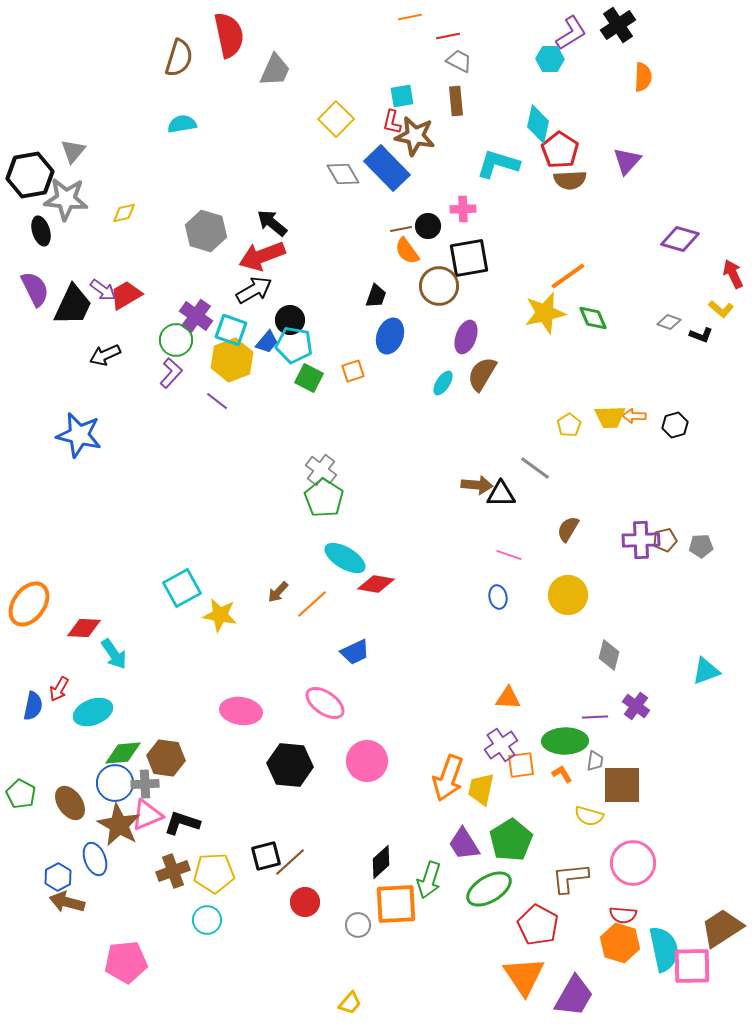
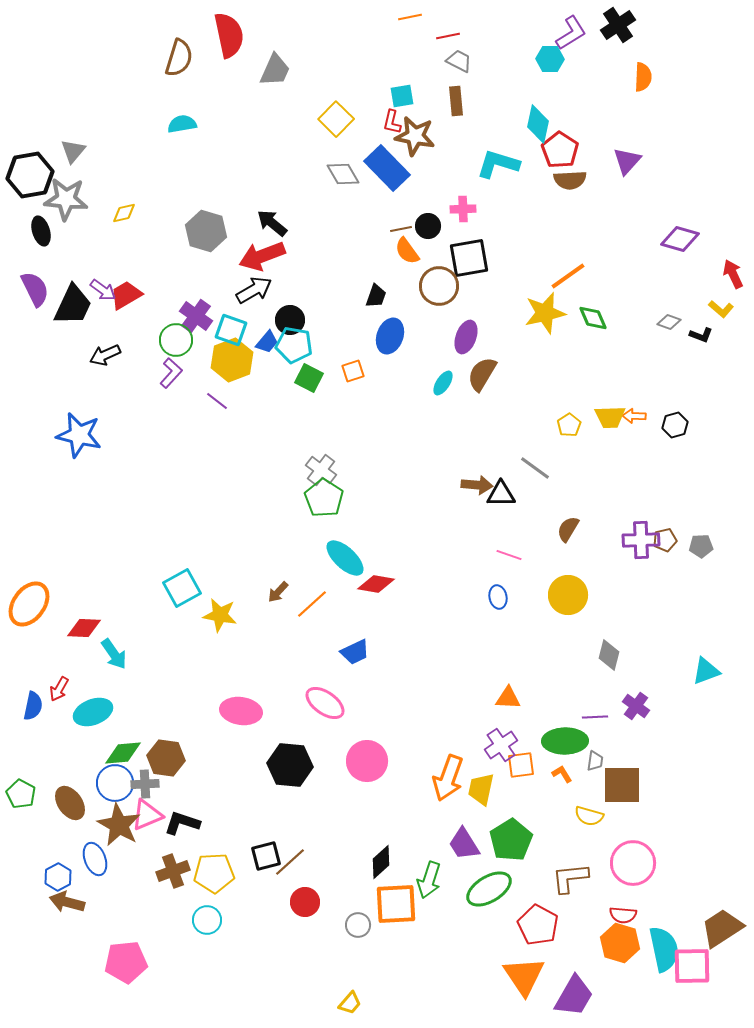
cyan ellipse at (345, 558): rotated 12 degrees clockwise
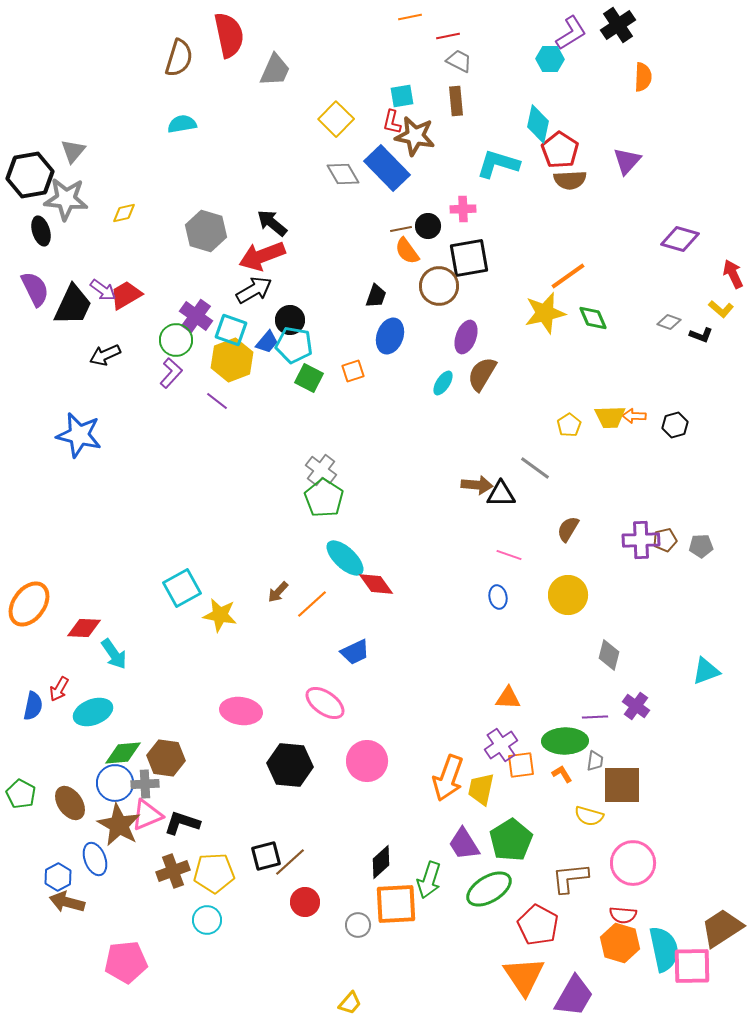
red diamond at (376, 584): rotated 45 degrees clockwise
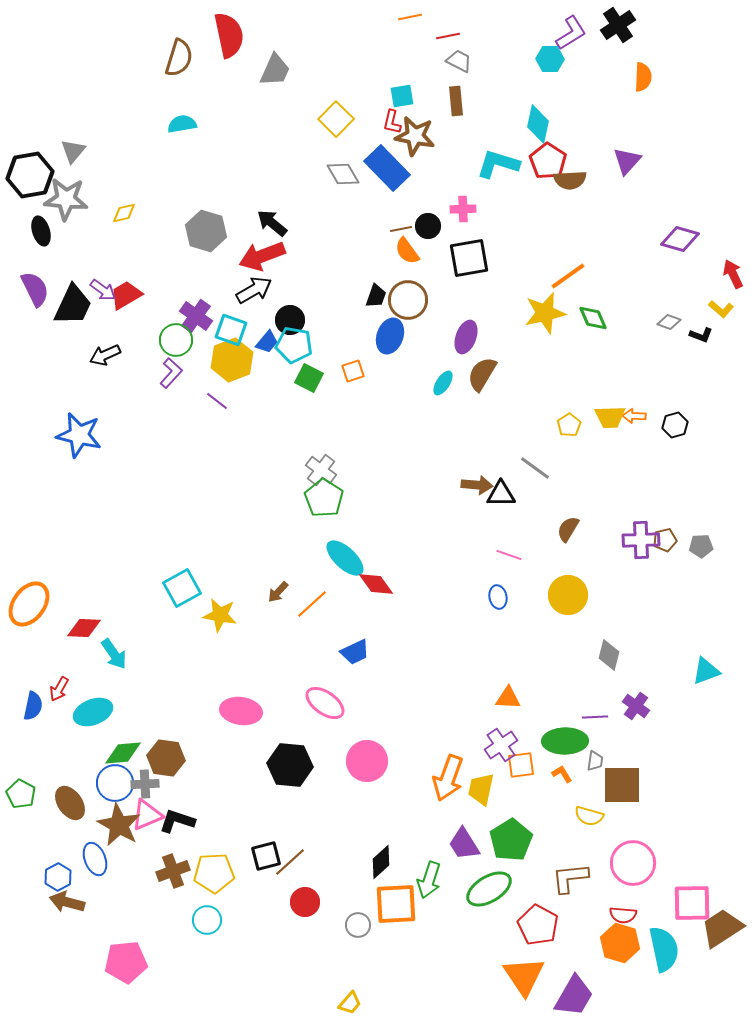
red pentagon at (560, 150): moved 12 px left, 11 px down
brown circle at (439, 286): moved 31 px left, 14 px down
black L-shape at (182, 823): moved 5 px left, 2 px up
pink square at (692, 966): moved 63 px up
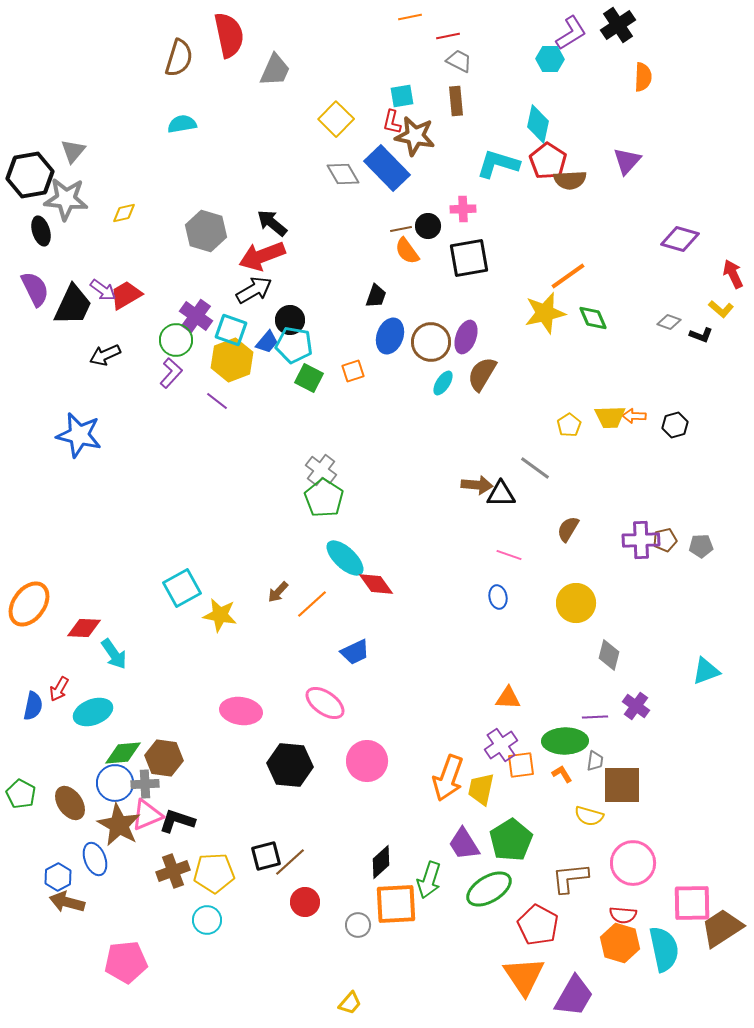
brown circle at (408, 300): moved 23 px right, 42 px down
yellow circle at (568, 595): moved 8 px right, 8 px down
brown hexagon at (166, 758): moved 2 px left
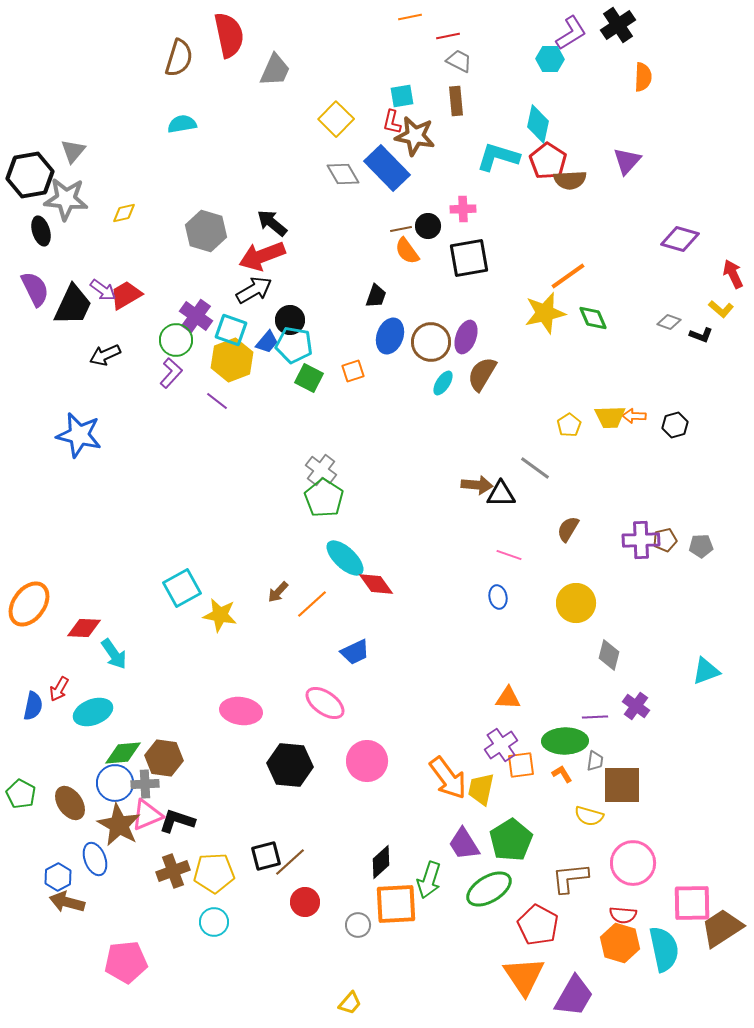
cyan L-shape at (498, 164): moved 7 px up
orange arrow at (448, 778): rotated 57 degrees counterclockwise
cyan circle at (207, 920): moved 7 px right, 2 px down
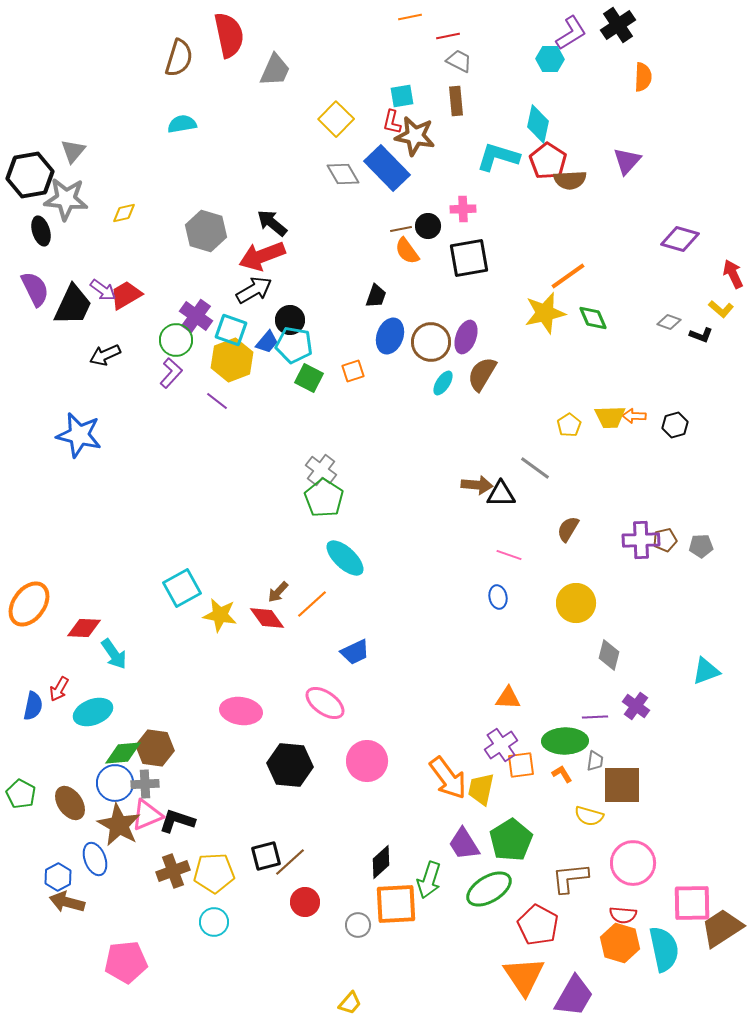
red diamond at (376, 584): moved 109 px left, 34 px down
brown hexagon at (164, 758): moved 9 px left, 10 px up
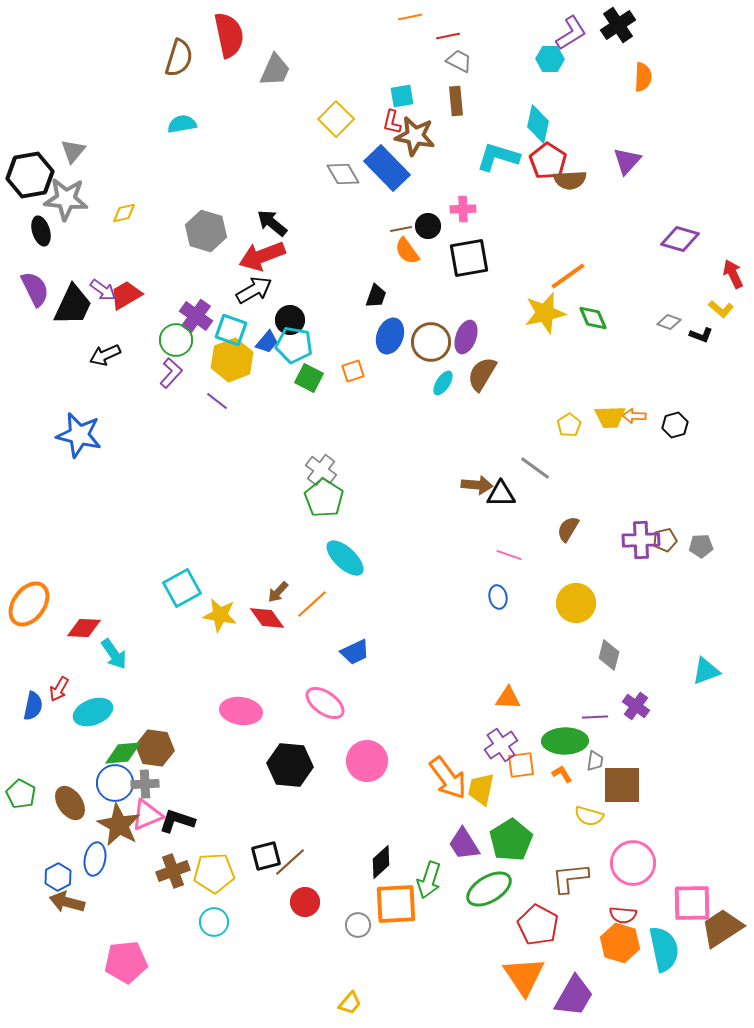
blue ellipse at (95, 859): rotated 32 degrees clockwise
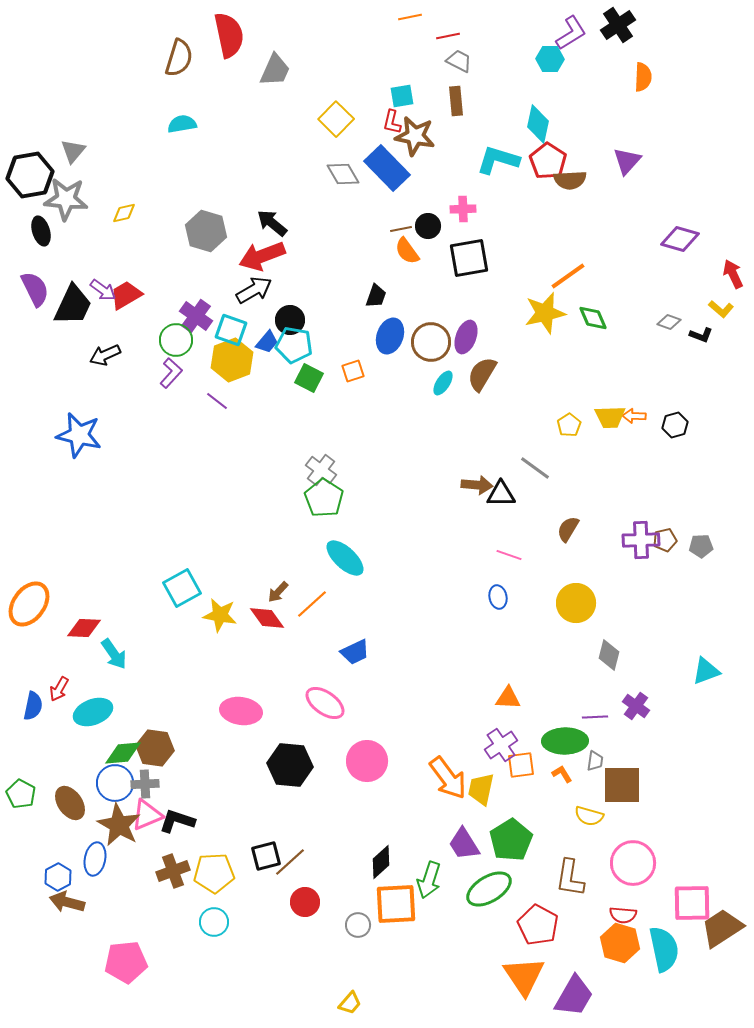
cyan L-shape at (498, 157): moved 3 px down
brown L-shape at (570, 878): rotated 75 degrees counterclockwise
